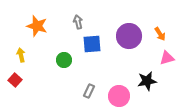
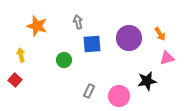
purple circle: moved 2 px down
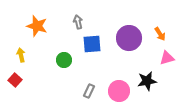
pink circle: moved 5 px up
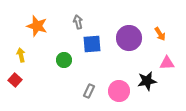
pink triangle: moved 5 px down; rotated 14 degrees clockwise
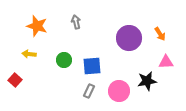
gray arrow: moved 2 px left
blue square: moved 22 px down
yellow arrow: moved 8 px right, 1 px up; rotated 72 degrees counterclockwise
pink triangle: moved 1 px left, 1 px up
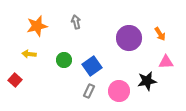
orange star: rotated 30 degrees counterclockwise
blue square: rotated 30 degrees counterclockwise
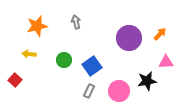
orange arrow: rotated 104 degrees counterclockwise
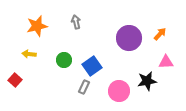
gray rectangle: moved 5 px left, 4 px up
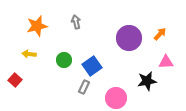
pink circle: moved 3 px left, 7 px down
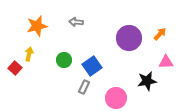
gray arrow: rotated 72 degrees counterclockwise
yellow arrow: rotated 96 degrees clockwise
red square: moved 12 px up
